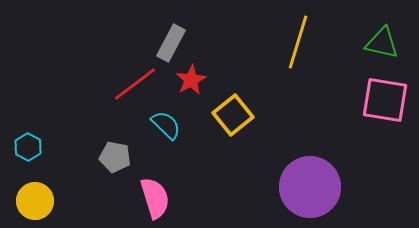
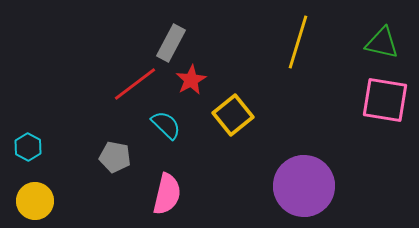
purple circle: moved 6 px left, 1 px up
pink semicircle: moved 12 px right, 4 px up; rotated 30 degrees clockwise
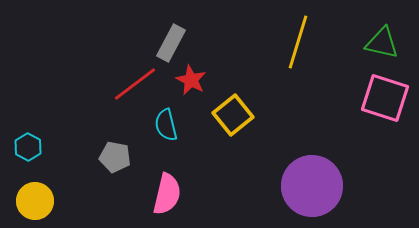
red star: rotated 16 degrees counterclockwise
pink square: moved 2 px up; rotated 9 degrees clockwise
cyan semicircle: rotated 148 degrees counterclockwise
purple circle: moved 8 px right
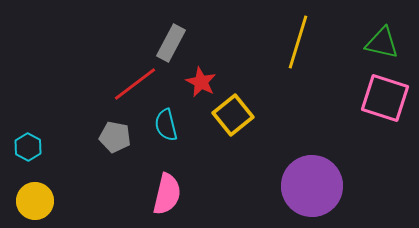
red star: moved 10 px right, 2 px down
gray pentagon: moved 20 px up
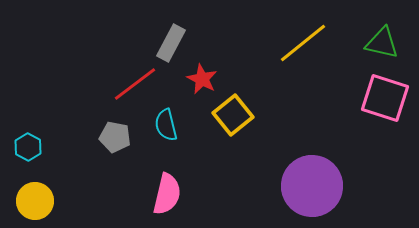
yellow line: moved 5 px right, 1 px down; rotated 34 degrees clockwise
red star: moved 1 px right, 3 px up
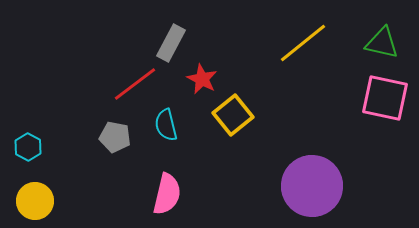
pink square: rotated 6 degrees counterclockwise
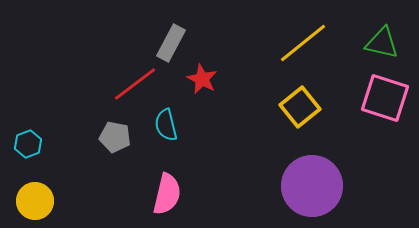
pink square: rotated 6 degrees clockwise
yellow square: moved 67 px right, 8 px up
cyan hexagon: moved 3 px up; rotated 12 degrees clockwise
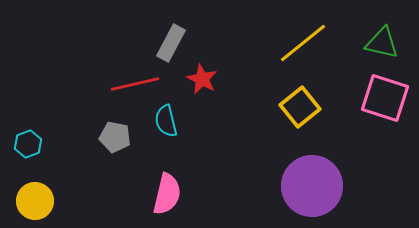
red line: rotated 24 degrees clockwise
cyan semicircle: moved 4 px up
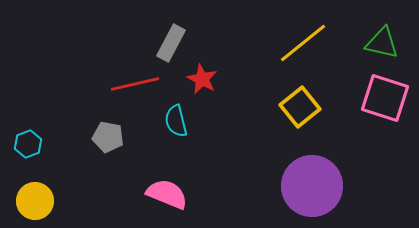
cyan semicircle: moved 10 px right
gray pentagon: moved 7 px left
pink semicircle: rotated 81 degrees counterclockwise
